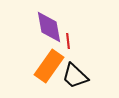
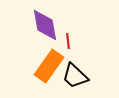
purple diamond: moved 4 px left, 2 px up
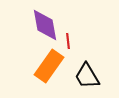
black trapezoid: moved 12 px right; rotated 16 degrees clockwise
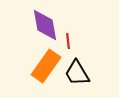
orange rectangle: moved 3 px left
black trapezoid: moved 10 px left, 3 px up
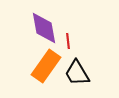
purple diamond: moved 1 px left, 3 px down
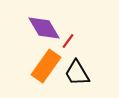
purple diamond: rotated 20 degrees counterclockwise
red line: rotated 42 degrees clockwise
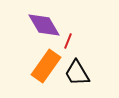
purple diamond: moved 3 px up
red line: rotated 14 degrees counterclockwise
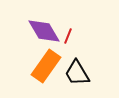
purple diamond: moved 6 px down
red line: moved 5 px up
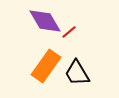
purple diamond: moved 1 px right, 10 px up
red line: moved 1 px right, 4 px up; rotated 28 degrees clockwise
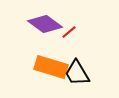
purple diamond: moved 3 px down; rotated 24 degrees counterclockwise
orange rectangle: moved 5 px right, 1 px down; rotated 72 degrees clockwise
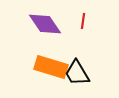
purple diamond: rotated 20 degrees clockwise
red line: moved 14 px right, 11 px up; rotated 42 degrees counterclockwise
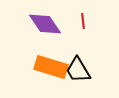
red line: rotated 14 degrees counterclockwise
black trapezoid: moved 1 px right, 3 px up
